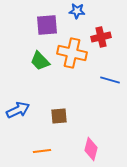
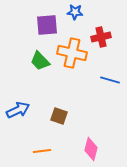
blue star: moved 2 px left, 1 px down
brown square: rotated 24 degrees clockwise
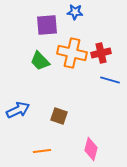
red cross: moved 16 px down
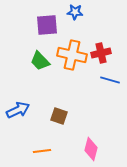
orange cross: moved 2 px down
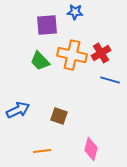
red cross: rotated 18 degrees counterclockwise
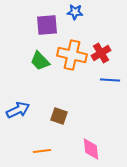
blue line: rotated 12 degrees counterclockwise
pink diamond: rotated 20 degrees counterclockwise
